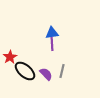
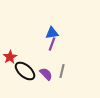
purple line: rotated 24 degrees clockwise
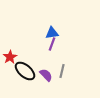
purple semicircle: moved 1 px down
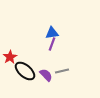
gray line: rotated 64 degrees clockwise
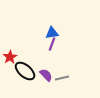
gray line: moved 7 px down
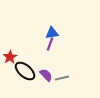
purple line: moved 2 px left
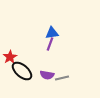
black ellipse: moved 3 px left
purple semicircle: moved 1 px right; rotated 144 degrees clockwise
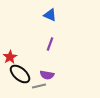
blue triangle: moved 2 px left, 18 px up; rotated 32 degrees clockwise
black ellipse: moved 2 px left, 3 px down
gray line: moved 23 px left, 8 px down
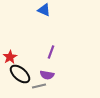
blue triangle: moved 6 px left, 5 px up
purple line: moved 1 px right, 8 px down
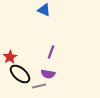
purple semicircle: moved 1 px right, 1 px up
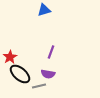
blue triangle: rotated 40 degrees counterclockwise
